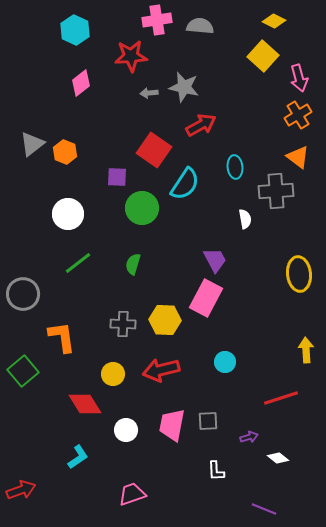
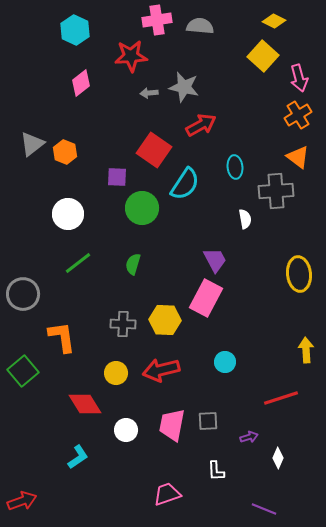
yellow circle at (113, 374): moved 3 px right, 1 px up
white diamond at (278, 458): rotated 75 degrees clockwise
red arrow at (21, 490): moved 1 px right, 11 px down
pink trapezoid at (132, 494): moved 35 px right
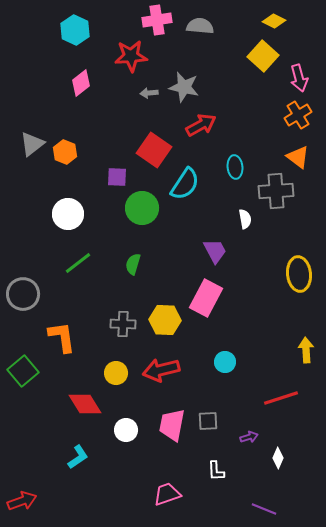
purple trapezoid at (215, 260): moved 9 px up
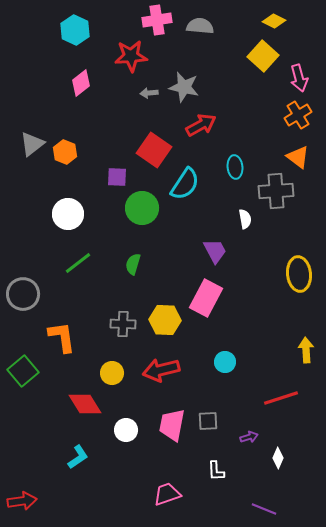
yellow circle at (116, 373): moved 4 px left
red arrow at (22, 501): rotated 12 degrees clockwise
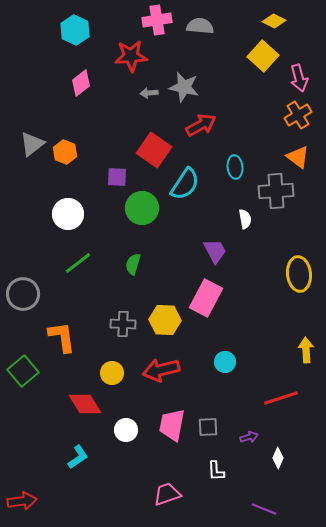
gray square at (208, 421): moved 6 px down
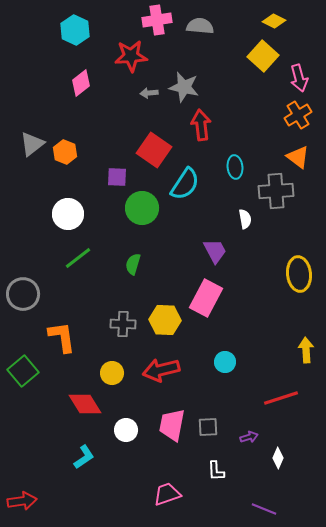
red arrow at (201, 125): rotated 68 degrees counterclockwise
green line at (78, 263): moved 5 px up
cyan L-shape at (78, 457): moved 6 px right
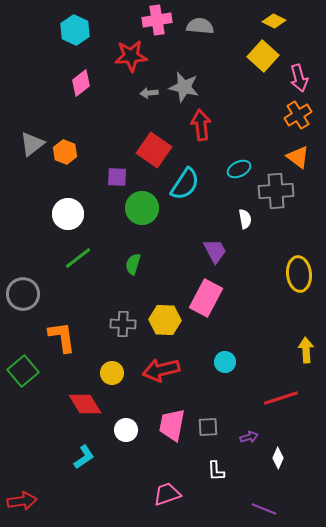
cyan ellipse at (235, 167): moved 4 px right, 2 px down; rotated 70 degrees clockwise
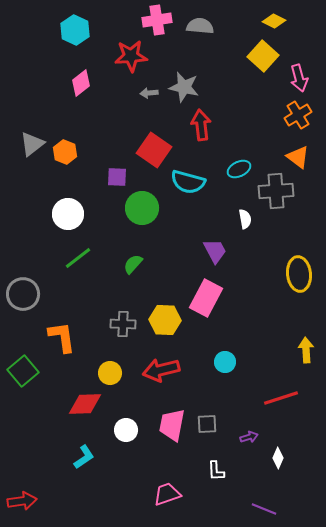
cyan semicircle at (185, 184): moved 3 px right, 2 px up; rotated 72 degrees clockwise
green semicircle at (133, 264): rotated 25 degrees clockwise
yellow circle at (112, 373): moved 2 px left
red diamond at (85, 404): rotated 60 degrees counterclockwise
gray square at (208, 427): moved 1 px left, 3 px up
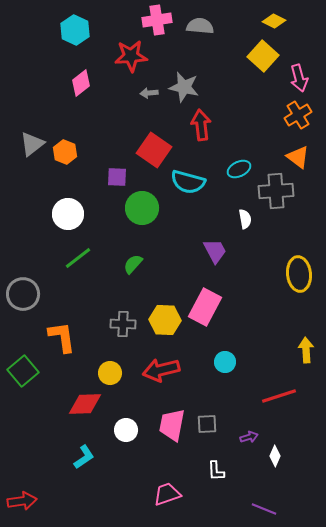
pink rectangle at (206, 298): moved 1 px left, 9 px down
red line at (281, 398): moved 2 px left, 2 px up
white diamond at (278, 458): moved 3 px left, 2 px up
